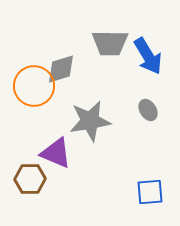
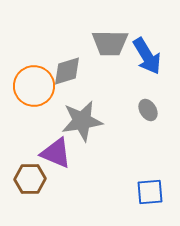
blue arrow: moved 1 px left
gray diamond: moved 6 px right, 2 px down
gray star: moved 8 px left
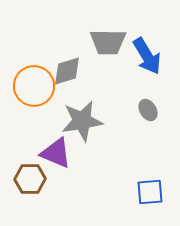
gray trapezoid: moved 2 px left, 1 px up
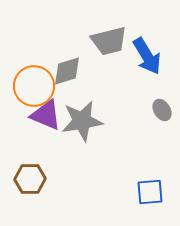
gray trapezoid: moved 1 px right, 1 px up; rotated 15 degrees counterclockwise
gray ellipse: moved 14 px right
purple triangle: moved 10 px left, 38 px up
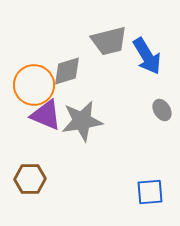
orange circle: moved 1 px up
